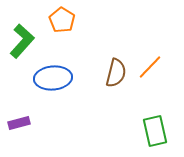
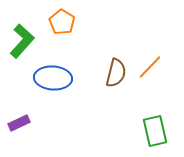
orange pentagon: moved 2 px down
blue ellipse: rotated 9 degrees clockwise
purple rectangle: rotated 10 degrees counterclockwise
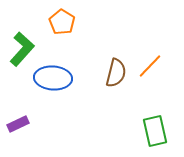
green L-shape: moved 8 px down
orange line: moved 1 px up
purple rectangle: moved 1 px left, 1 px down
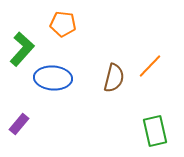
orange pentagon: moved 1 px right, 2 px down; rotated 25 degrees counterclockwise
brown semicircle: moved 2 px left, 5 px down
purple rectangle: moved 1 px right; rotated 25 degrees counterclockwise
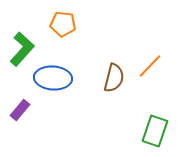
purple rectangle: moved 1 px right, 14 px up
green rectangle: rotated 32 degrees clockwise
